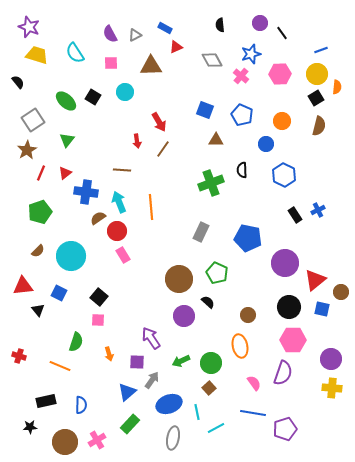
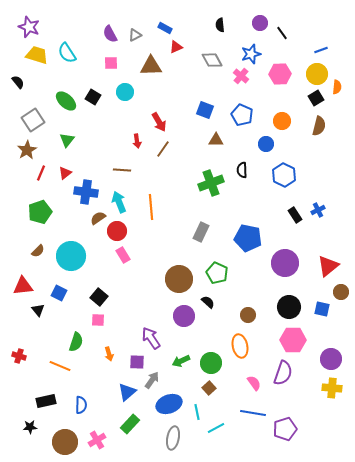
cyan semicircle at (75, 53): moved 8 px left
red triangle at (315, 280): moved 13 px right, 14 px up
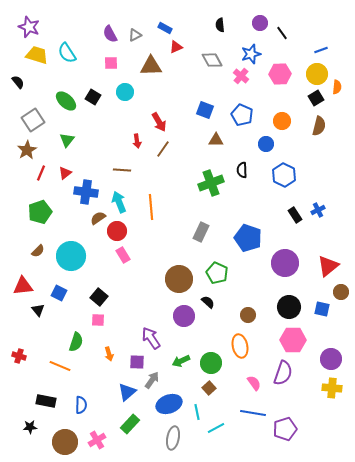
blue pentagon at (248, 238): rotated 8 degrees clockwise
black rectangle at (46, 401): rotated 24 degrees clockwise
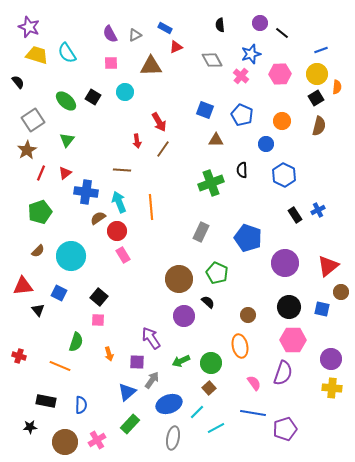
black line at (282, 33): rotated 16 degrees counterclockwise
cyan line at (197, 412): rotated 56 degrees clockwise
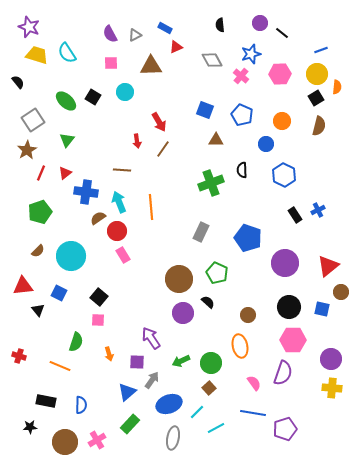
purple circle at (184, 316): moved 1 px left, 3 px up
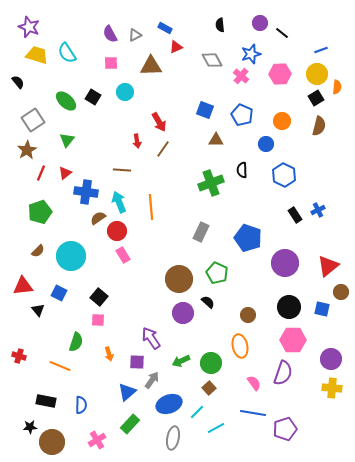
brown circle at (65, 442): moved 13 px left
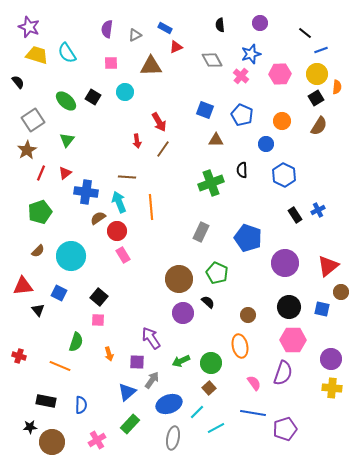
black line at (282, 33): moved 23 px right
purple semicircle at (110, 34): moved 3 px left, 5 px up; rotated 36 degrees clockwise
brown semicircle at (319, 126): rotated 18 degrees clockwise
brown line at (122, 170): moved 5 px right, 7 px down
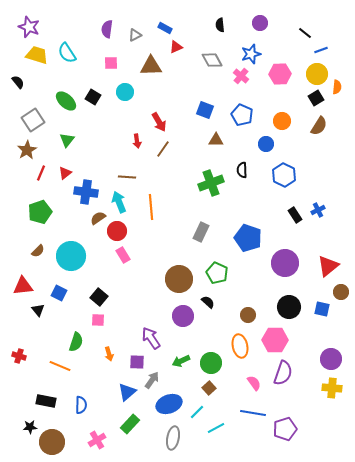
purple circle at (183, 313): moved 3 px down
pink hexagon at (293, 340): moved 18 px left
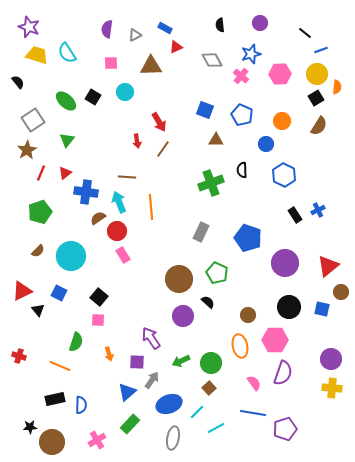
red triangle at (23, 286): moved 1 px left, 5 px down; rotated 20 degrees counterclockwise
black rectangle at (46, 401): moved 9 px right, 2 px up; rotated 24 degrees counterclockwise
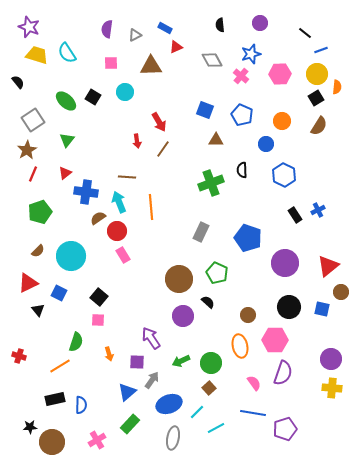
red line at (41, 173): moved 8 px left, 1 px down
red triangle at (22, 291): moved 6 px right, 8 px up
orange line at (60, 366): rotated 55 degrees counterclockwise
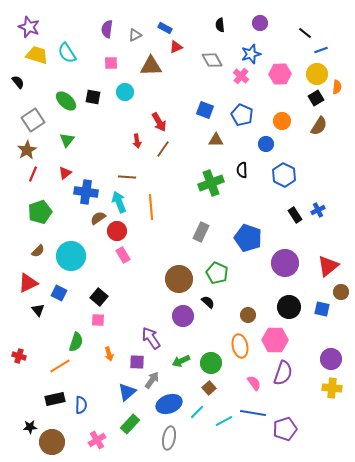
black square at (93, 97): rotated 21 degrees counterclockwise
cyan line at (216, 428): moved 8 px right, 7 px up
gray ellipse at (173, 438): moved 4 px left
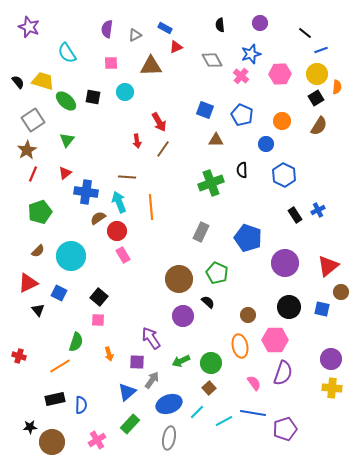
yellow trapezoid at (37, 55): moved 6 px right, 26 px down
